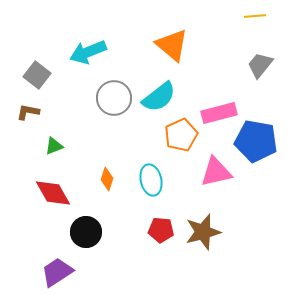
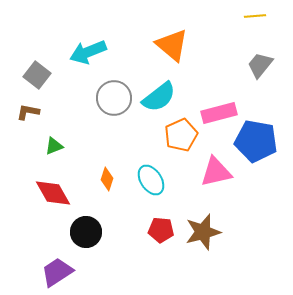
cyan ellipse: rotated 20 degrees counterclockwise
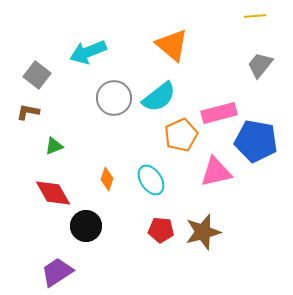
black circle: moved 6 px up
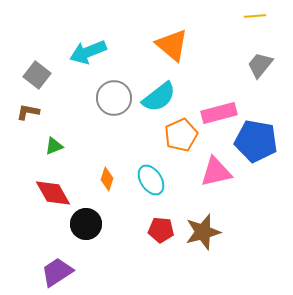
black circle: moved 2 px up
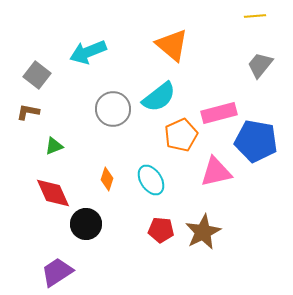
gray circle: moved 1 px left, 11 px down
red diamond: rotated 6 degrees clockwise
brown star: rotated 12 degrees counterclockwise
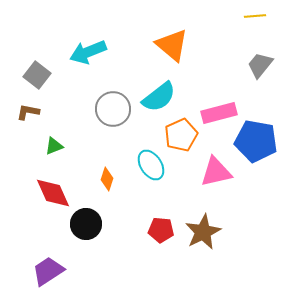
cyan ellipse: moved 15 px up
purple trapezoid: moved 9 px left, 1 px up
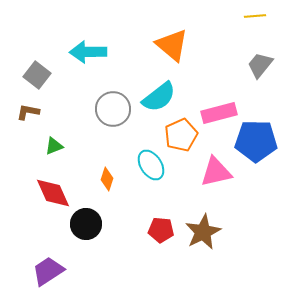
cyan arrow: rotated 21 degrees clockwise
blue pentagon: rotated 9 degrees counterclockwise
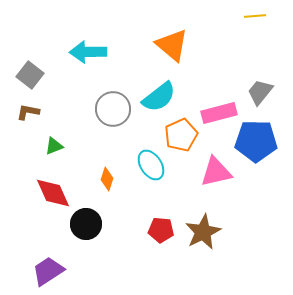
gray trapezoid: moved 27 px down
gray square: moved 7 px left
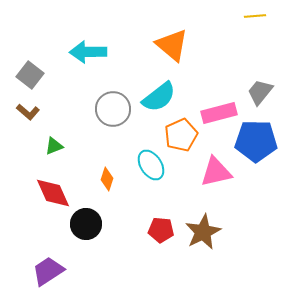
brown L-shape: rotated 150 degrees counterclockwise
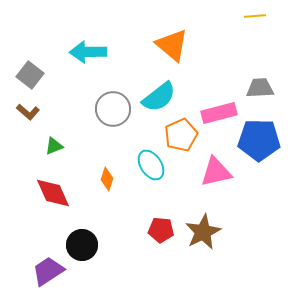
gray trapezoid: moved 4 px up; rotated 48 degrees clockwise
blue pentagon: moved 3 px right, 1 px up
black circle: moved 4 px left, 21 px down
